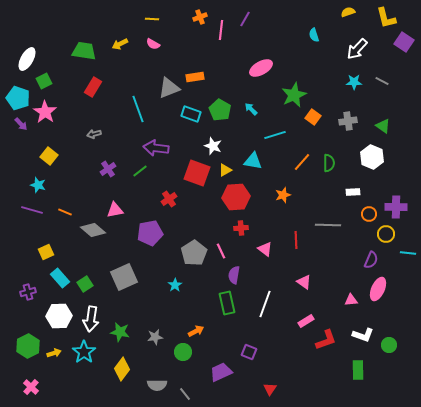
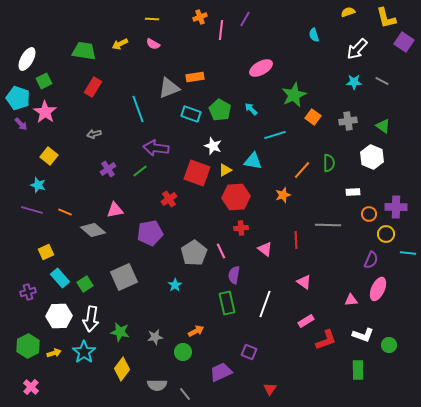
orange line at (302, 162): moved 8 px down
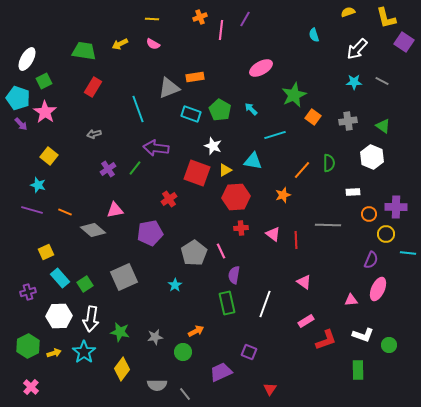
green line at (140, 171): moved 5 px left, 3 px up; rotated 14 degrees counterclockwise
pink triangle at (265, 249): moved 8 px right, 15 px up
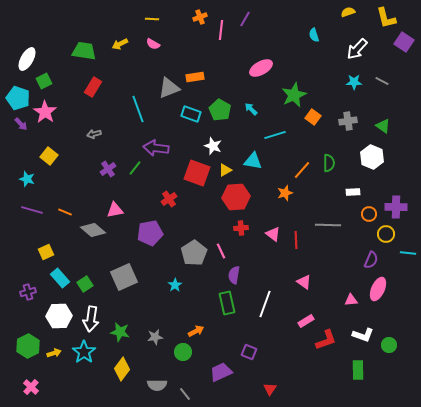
cyan star at (38, 185): moved 11 px left, 6 px up
orange star at (283, 195): moved 2 px right, 2 px up
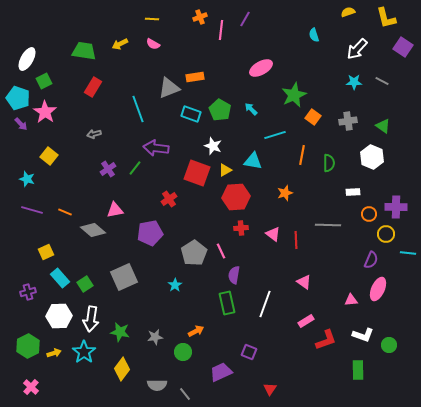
purple square at (404, 42): moved 1 px left, 5 px down
orange line at (302, 170): moved 15 px up; rotated 30 degrees counterclockwise
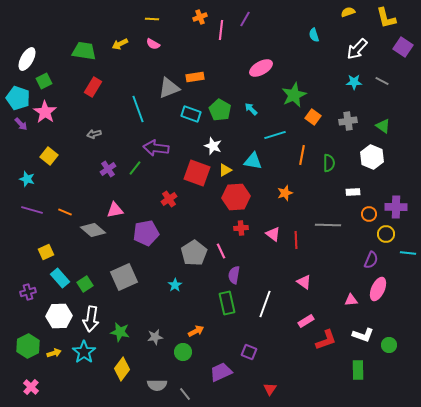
purple pentagon at (150, 233): moved 4 px left
